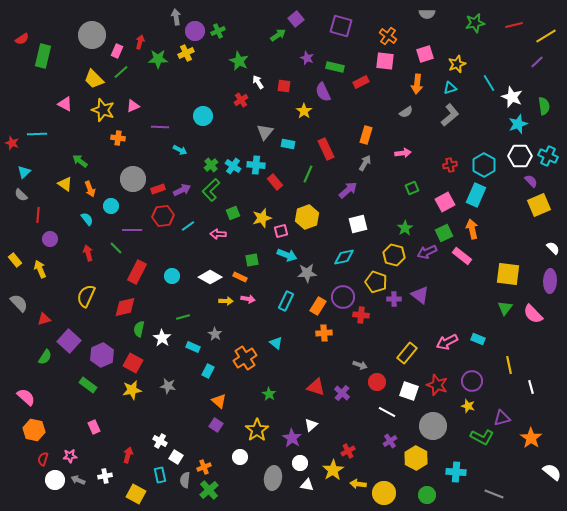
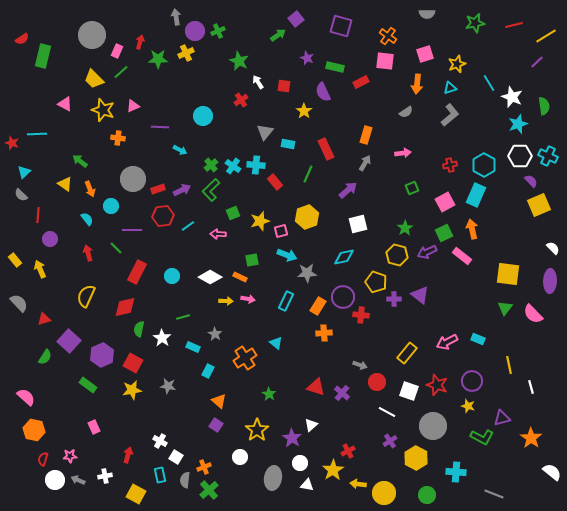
yellow star at (262, 218): moved 2 px left, 3 px down
yellow hexagon at (394, 255): moved 3 px right
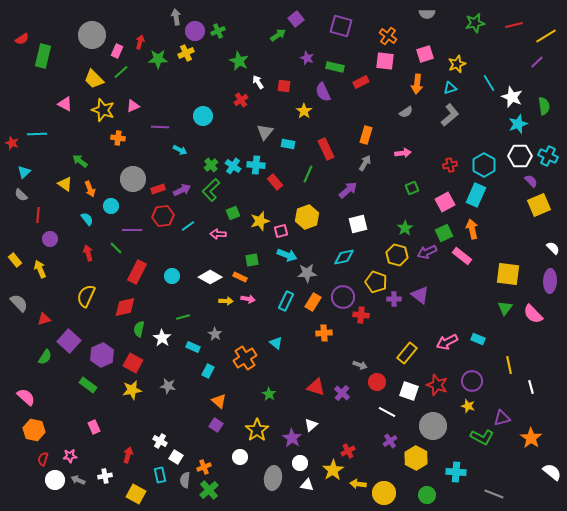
orange rectangle at (318, 306): moved 5 px left, 4 px up
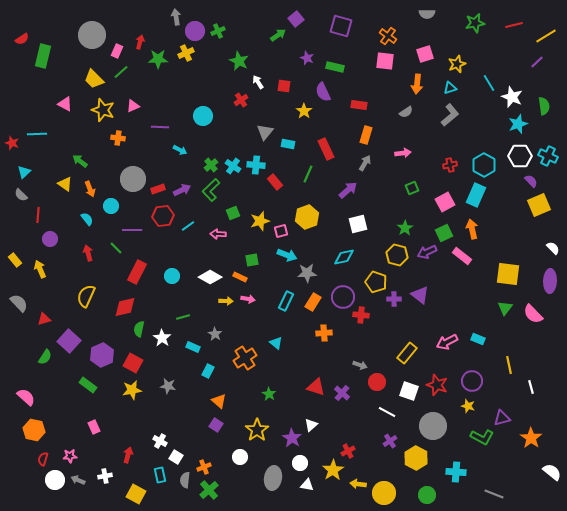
red rectangle at (361, 82): moved 2 px left, 23 px down; rotated 35 degrees clockwise
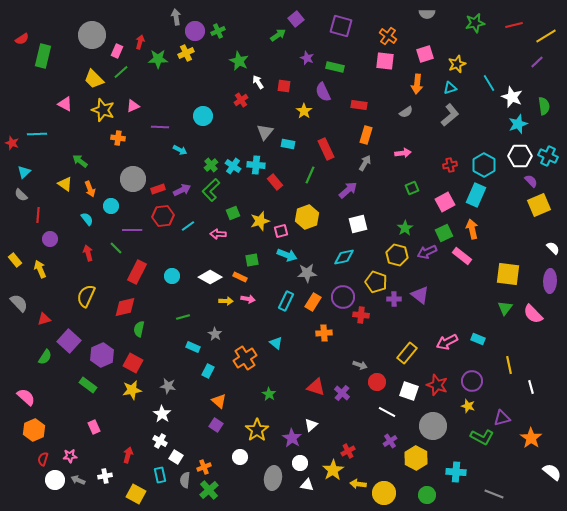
green line at (308, 174): moved 2 px right, 1 px down
white star at (162, 338): moved 76 px down
orange hexagon at (34, 430): rotated 25 degrees clockwise
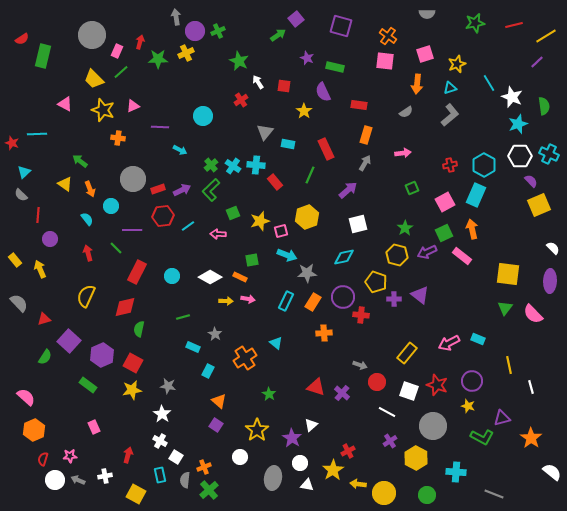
cyan cross at (548, 156): moved 1 px right, 2 px up
pink arrow at (447, 342): moved 2 px right, 1 px down
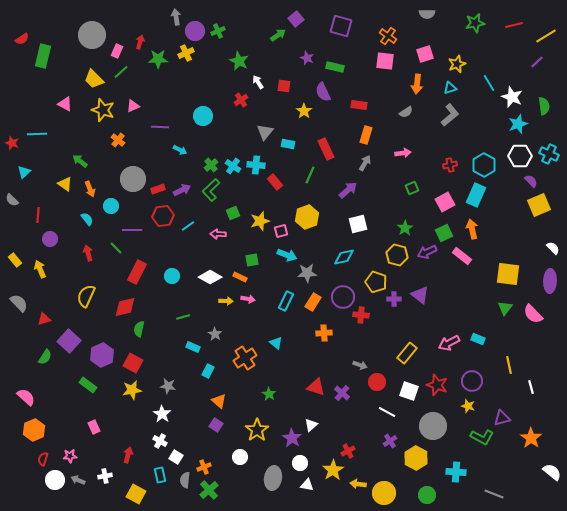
orange cross at (118, 138): moved 2 px down; rotated 32 degrees clockwise
gray semicircle at (21, 195): moved 9 px left, 5 px down
